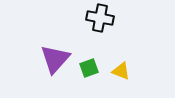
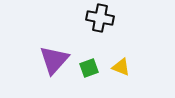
purple triangle: moved 1 px left, 1 px down
yellow triangle: moved 4 px up
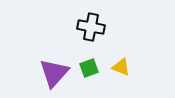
black cross: moved 9 px left, 9 px down
purple triangle: moved 13 px down
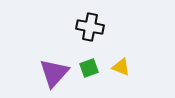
black cross: moved 1 px left
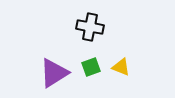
green square: moved 2 px right, 1 px up
purple triangle: rotated 16 degrees clockwise
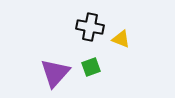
yellow triangle: moved 28 px up
purple triangle: moved 1 px right; rotated 16 degrees counterclockwise
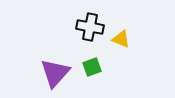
green square: moved 1 px right
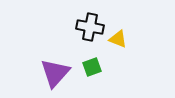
yellow triangle: moved 3 px left
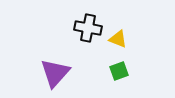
black cross: moved 2 px left, 1 px down
green square: moved 27 px right, 4 px down
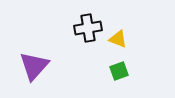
black cross: rotated 20 degrees counterclockwise
purple triangle: moved 21 px left, 7 px up
